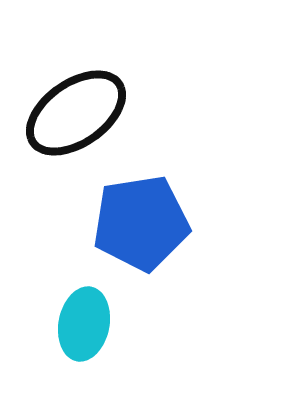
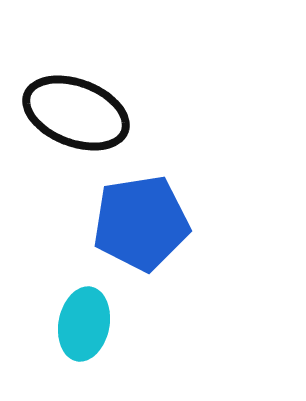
black ellipse: rotated 56 degrees clockwise
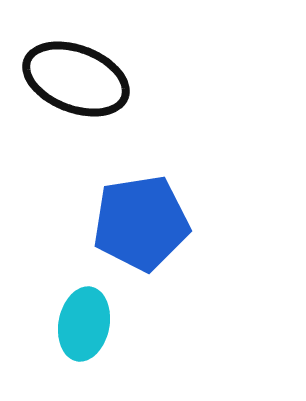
black ellipse: moved 34 px up
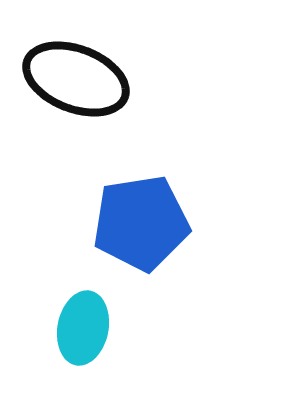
cyan ellipse: moved 1 px left, 4 px down
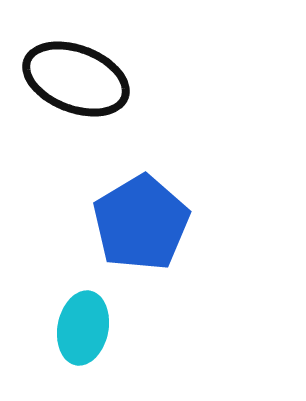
blue pentagon: rotated 22 degrees counterclockwise
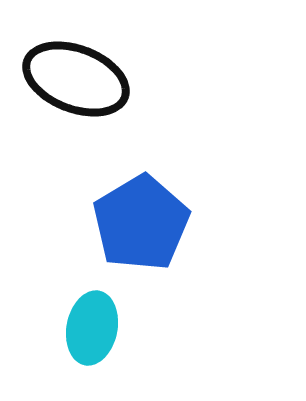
cyan ellipse: moved 9 px right
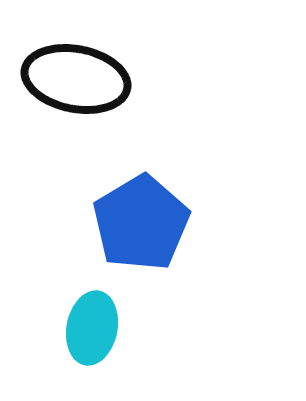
black ellipse: rotated 10 degrees counterclockwise
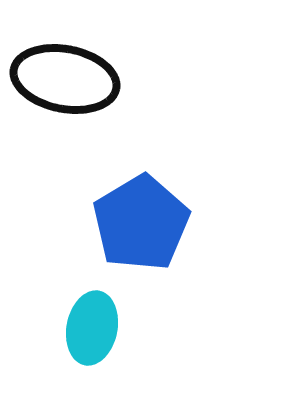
black ellipse: moved 11 px left
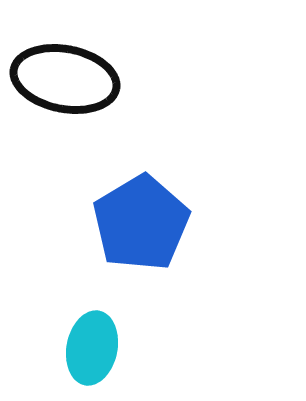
cyan ellipse: moved 20 px down
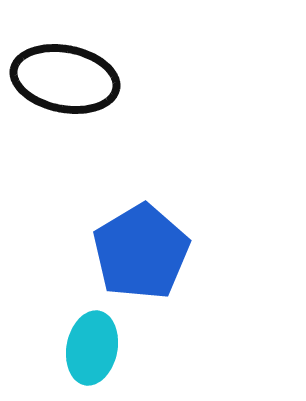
blue pentagon: moved 29 px down
